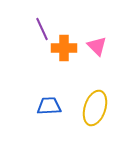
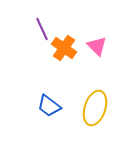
orange cross: rotated 35 degrees clockwise
blue trapezoid: rotated 140 degrees counterclockwise
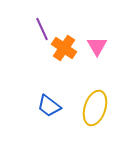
pink triangle: rotated 15 degrees clockwise
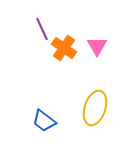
blue trapezoid: moved 5 px left, 15 px down
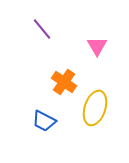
purple line: rotated 15 degrees counterclockwise
orange cross: moved 34 px down
blue trapezoid: rotated 10 degrees counterclockwise
